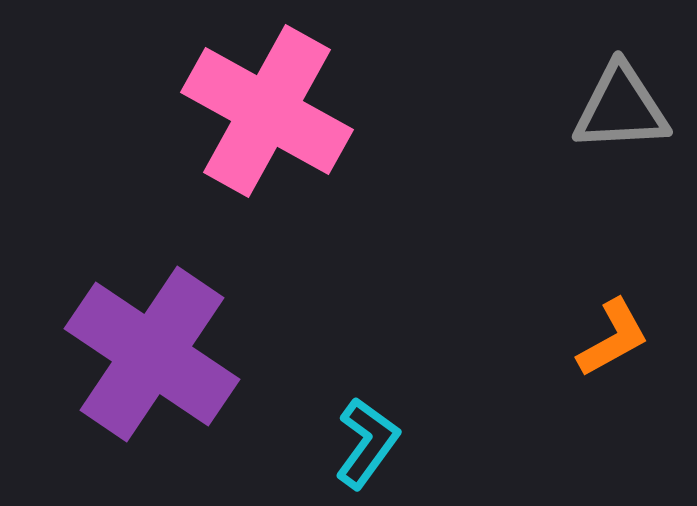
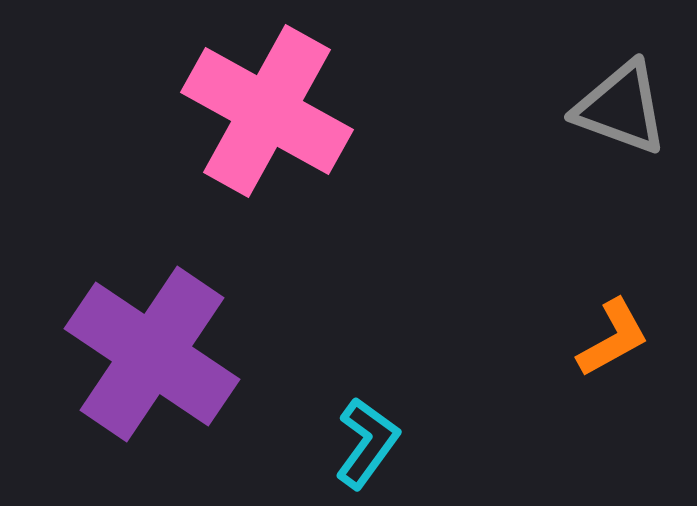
gray triangle: rotated 23 degrees clockwise
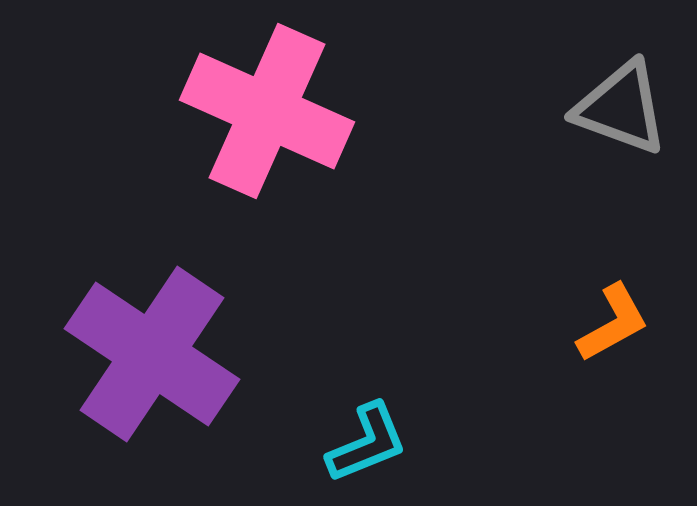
pink cross: rotated 5 degrees counterclockwise
orange L-shape: moved 15 px up
cyan L-shape: rotated 32 degrees clockwise
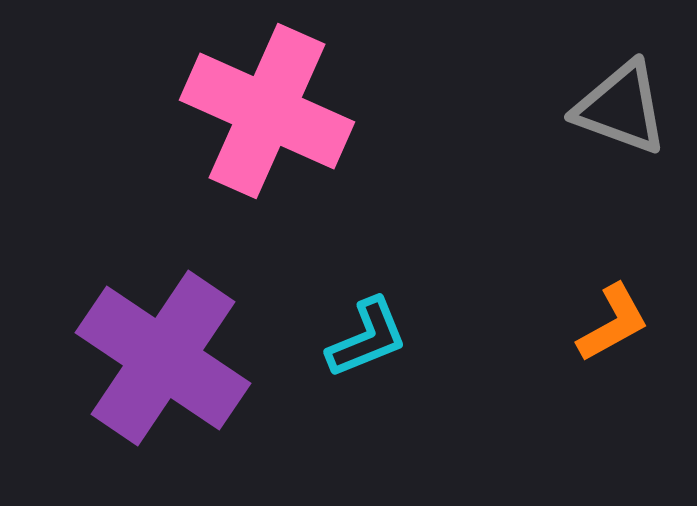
purple cross: moved 11 px right, 4 px down
cyan L-shape: moved 105 px up
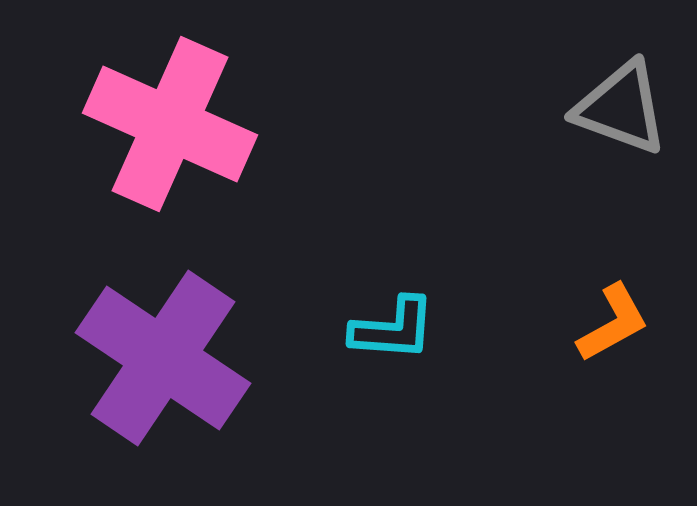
pink cross: moved 97 px left, 13 px down
cyan L-shape: moved 26 px right, 9 px up; rotated 26 degrees clockwise
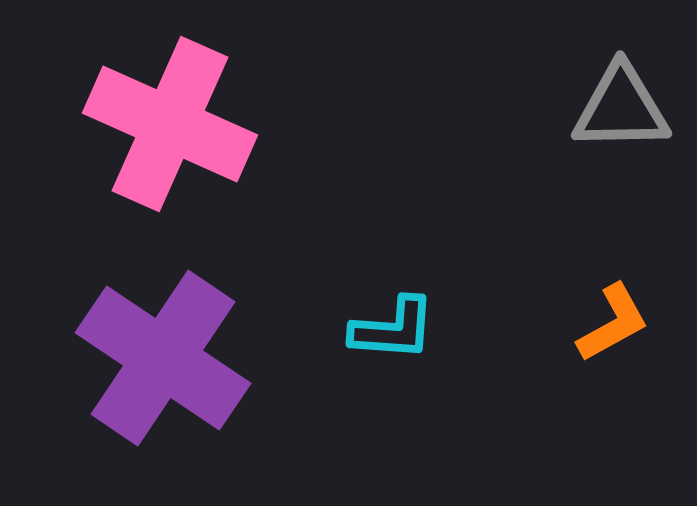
gray triangle: rotated 21 degrees counterclockwise
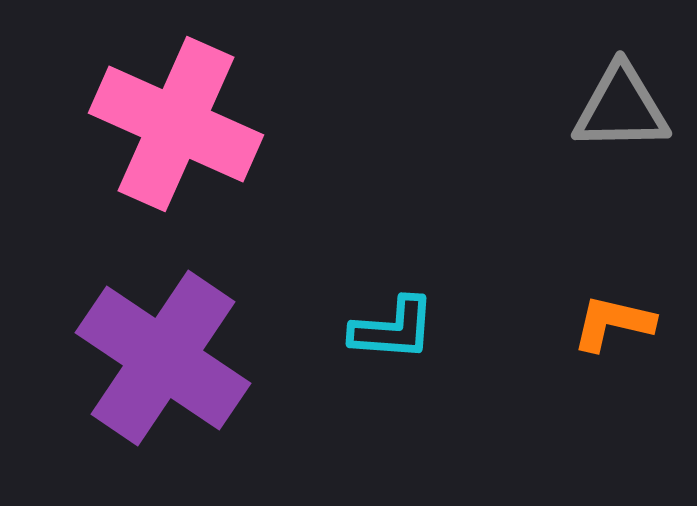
pink cross: moved 6 px right
orange L-shape: rotated 138 degrees counterclockwise
